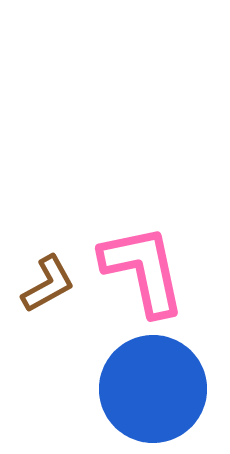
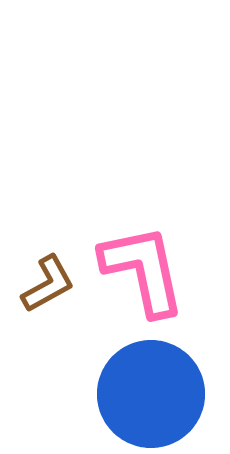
blue circle: moved 2 px left, 5 px down
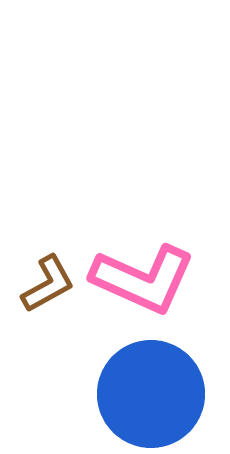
pink L-shape: moved 9 px down; rotated 126 degrees clockwise
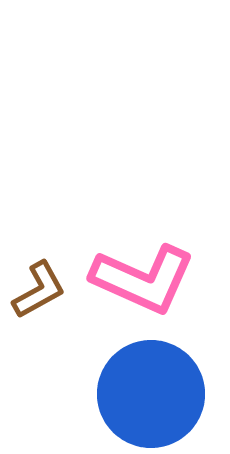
brown L-shape: moved 9 px left, 6 px down
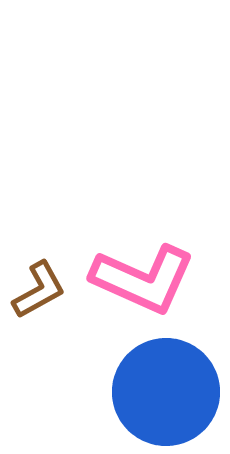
blue circle: moved 15 px right, 2 px up
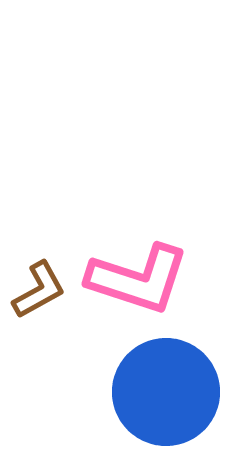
pink L-shape: moved 5 px left; rotated 6 degrees counterclockwise
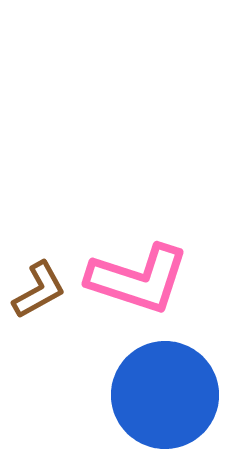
blue circle: moved 1 px left, 3 px down
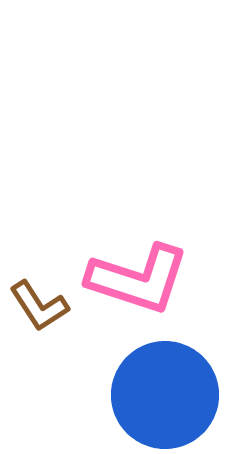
brown L-shape: moved 16 px down; rotated 86 degrees clockwise
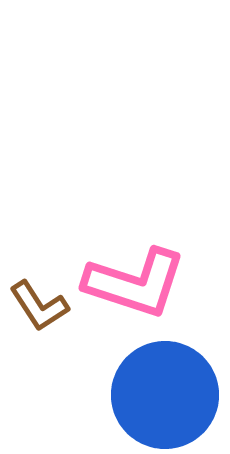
pink L-shape: moved 3 px left, 4 px down
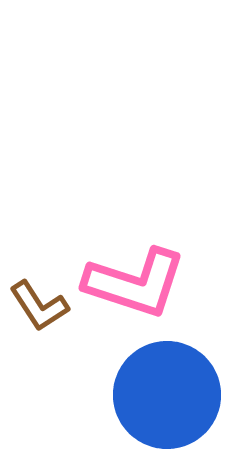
blue circle: moved 2 px right
